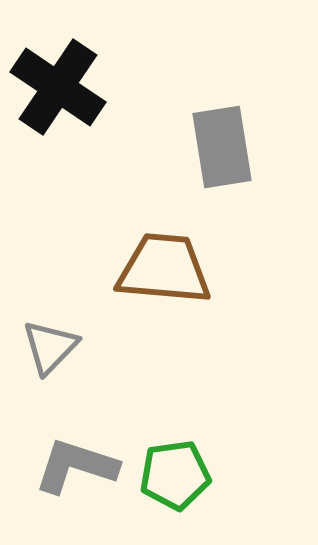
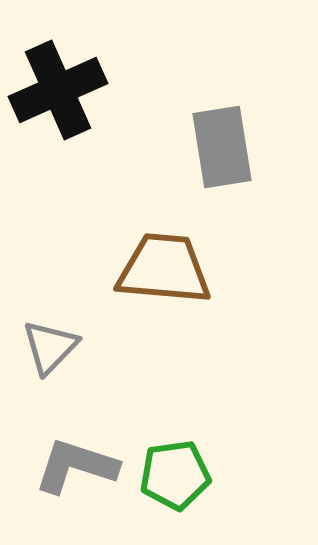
black cross: moved 3 px down; rotated 32 degrees clockwise
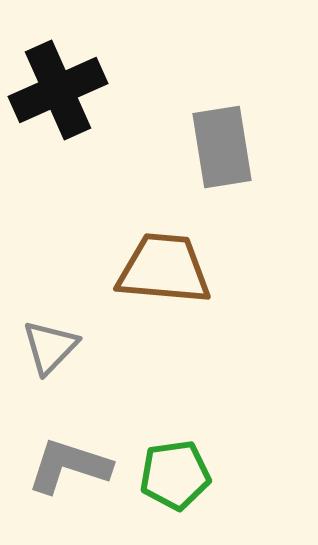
gray L-shape: moved 7 px left
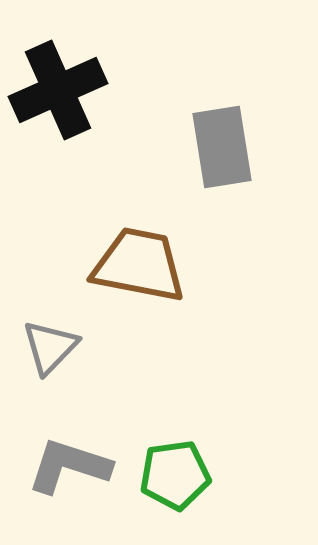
brown trapezoid: moved 25 px left, 4 px up; rotated 6 degrees clockwise
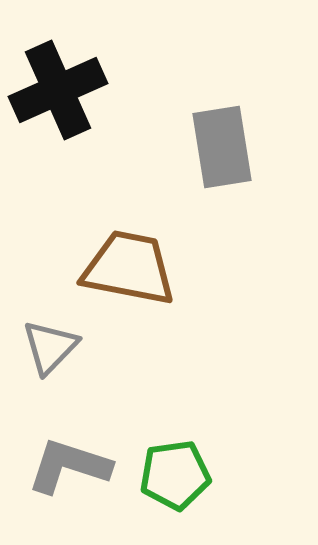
brown trapezoid: moved 10 px left, 3 px down
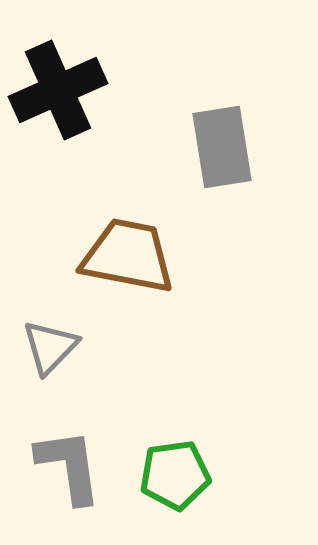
brown trapezoid: moved 1 px left, 12 px up
gray L-shape: rotated 64 degrees clockwise
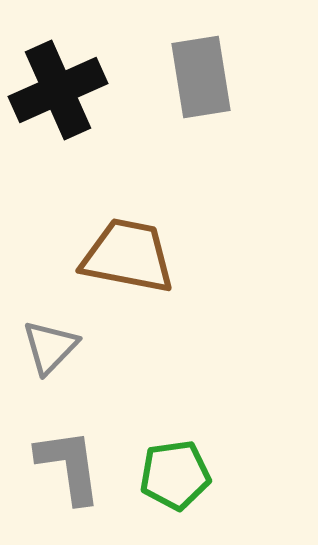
gray rectangle: moved 21 px left, 70 px up
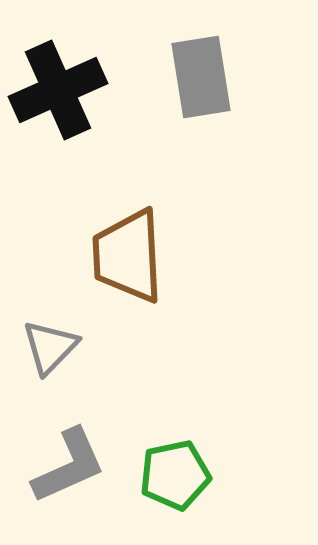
brown trapezoid: rotated 104 degrees counterclockwise
gray L-shape: rotated 74 degrees clockwise
green pentagon: rotated 4 degrees counterclockwise
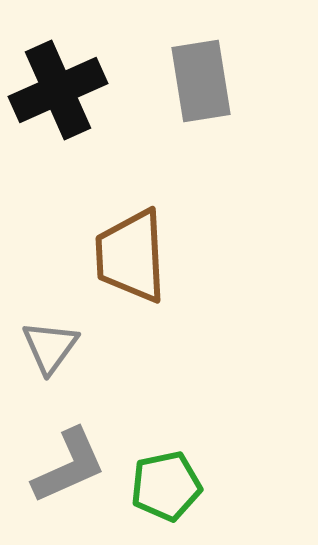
gray rectangle: moved 4 px down
brown trapezoid: moved 3 px right
gray triangle: rotated 8 degrees counterclockwise
green pentagon: moved 9 px left, 11 px down
